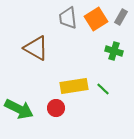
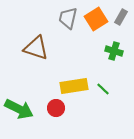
gray trapezoid: rotated 20 degrees clockwise
brown triangle: rotated 12 degrees counterclockwise
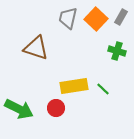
orange square: rotated 15 degrees counterclockwise
green cross: moved 3 px right
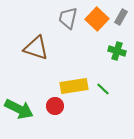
orange square: moved 1 px right
red circle: moved 1 px left, 2 px up
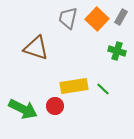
green arrow: moved 4 px right
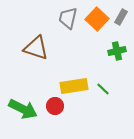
green cross: rotated 30 degrees counterclockwise
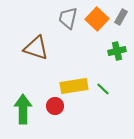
green arrow: rotated 116 degrees counterclockwise
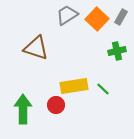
gray trapezoid: moved 1 px left, 3 px up; rotated 45 degrees clockwise
red circle: moved 1 px right, 1 px up
